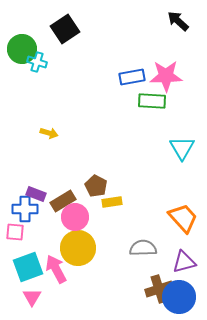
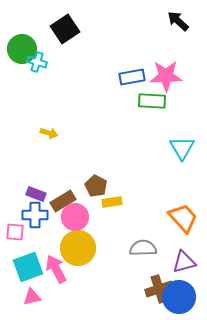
blue cross: moved 10 px right, 6 px down
pink triangle: rotated 48 degrees clockwise
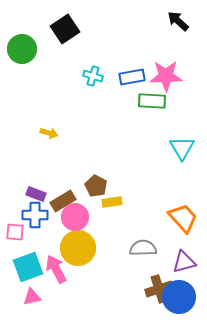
cyan cross: moved 56 px right, 14 px down
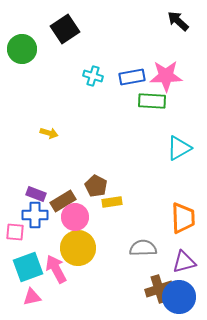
cyan triangle: moved 3 px left; rotated 32 degrees clockwise
orange trapezoid: rotated 40 degrees clockwise
